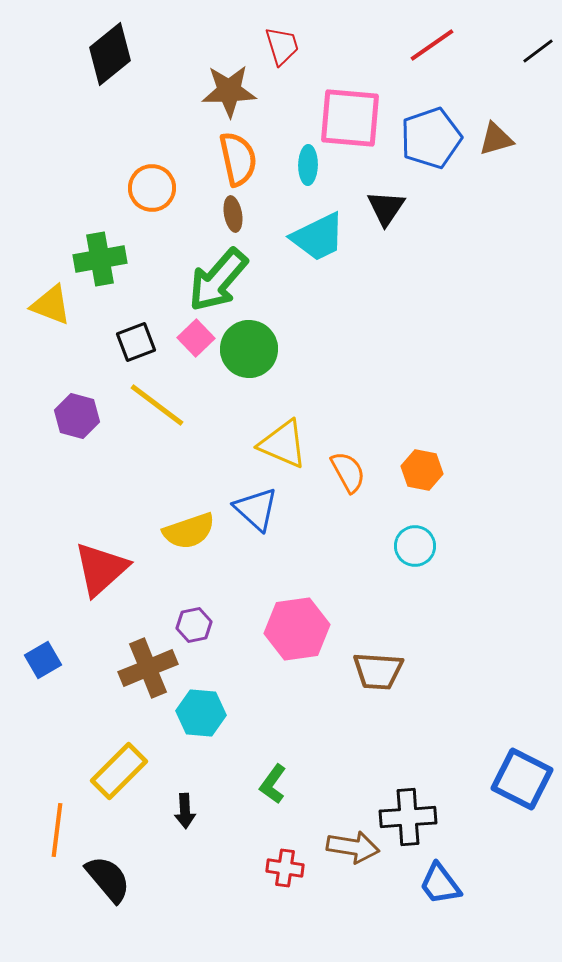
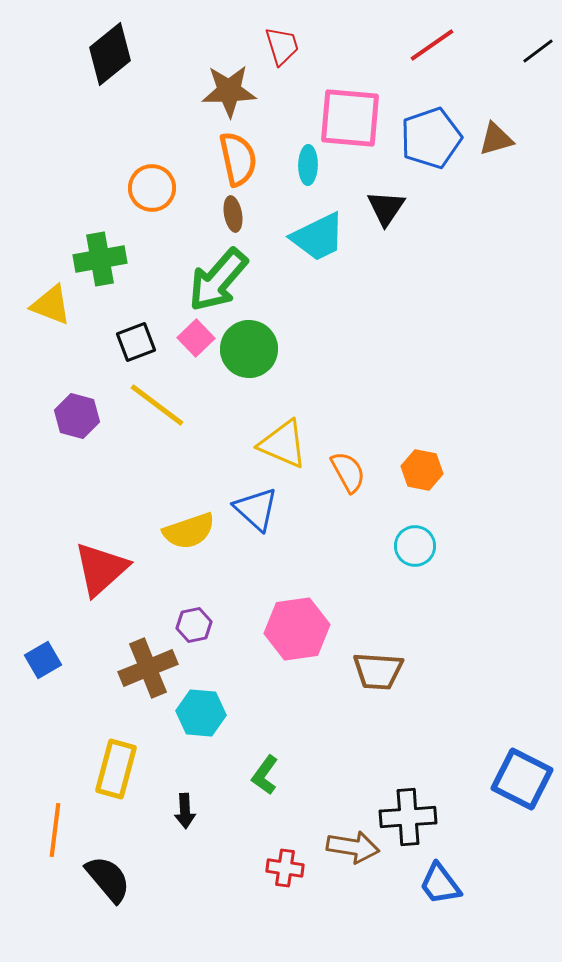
yellow rectangle at (119, 771): moved 3 px left, 2 px up; rotated 30 degrees counterclockwise
green L-shape at (273, 784): moved 8 px left, 9 px up
orange line at (57, 830): moved 2 px left
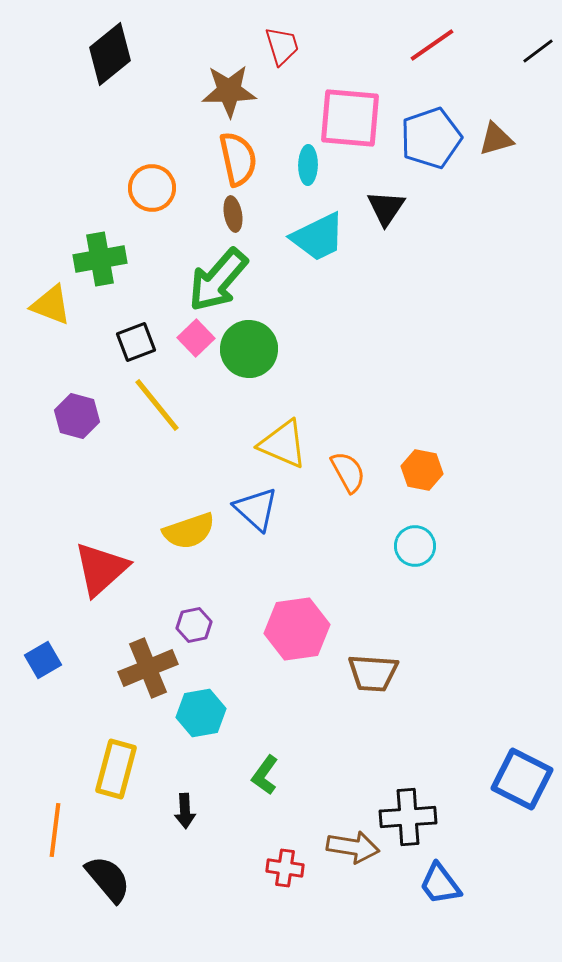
yellow line at (157, 405): rotated 14 degrees clockwise
brown trapezoid at (378, 671): moved 5 px left, 2 px down
cyan hexagon at (201, 713): rotated 15 degrees counterclockwise
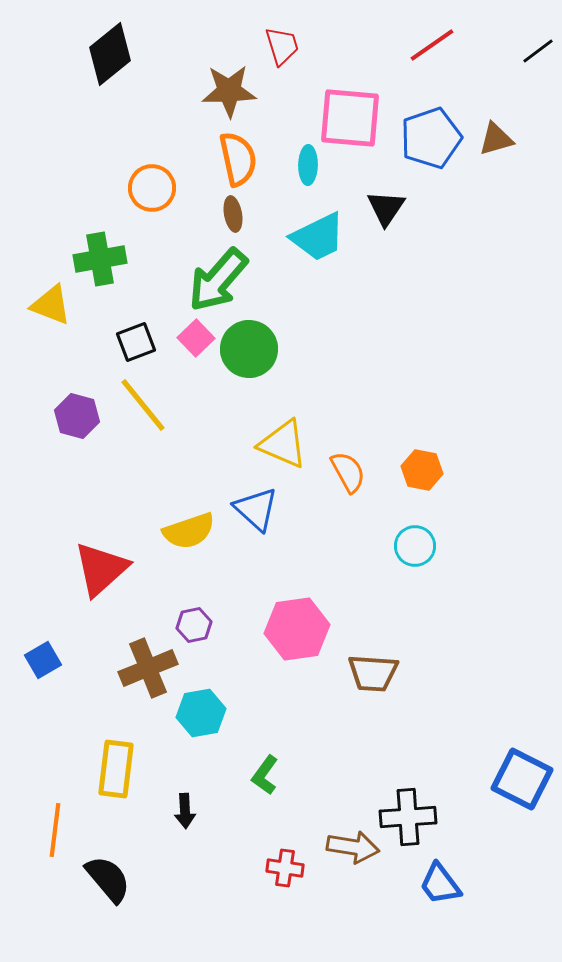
yellow line at (157, 405): moved 14 px left
yellow rectangle at (116, 769): rotated 8 degrees counterclockwise
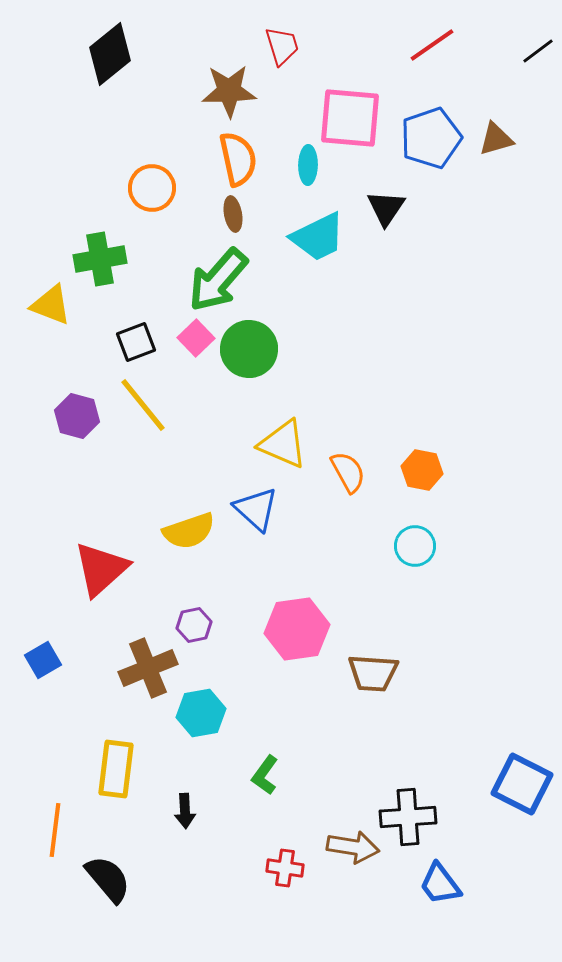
blue square at (522, 779): moved 5 px down
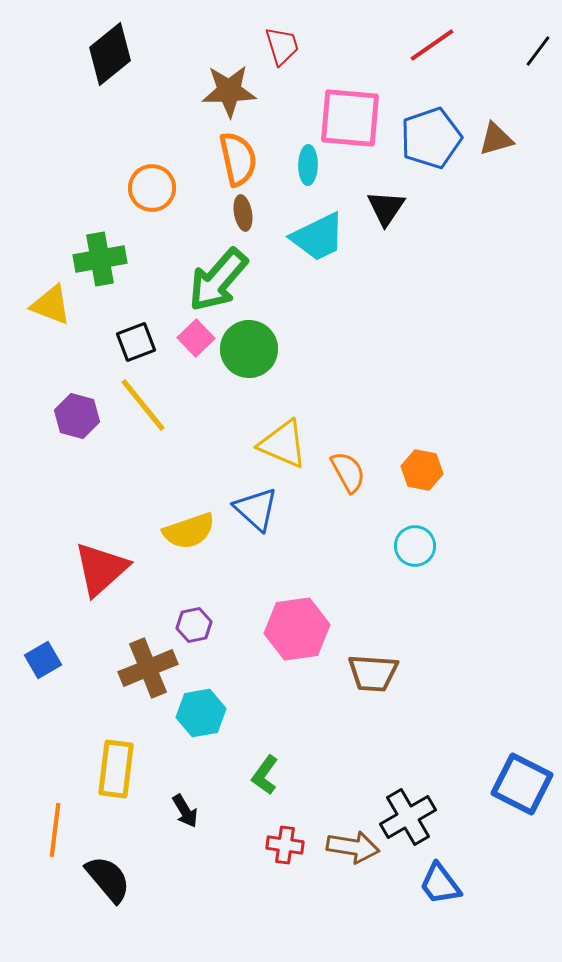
black line at (538, 51): rotated 16 degrees counterclockwise
brown ellipse at (233, 214): moved 10 px right, 1 px up
black arrow at (185, 811): rotated 28 degrees counterclockwise
black cross at (408, 817): rotated 26 degrees counterclockwise
red cross at (285, 868): moved 23 px up
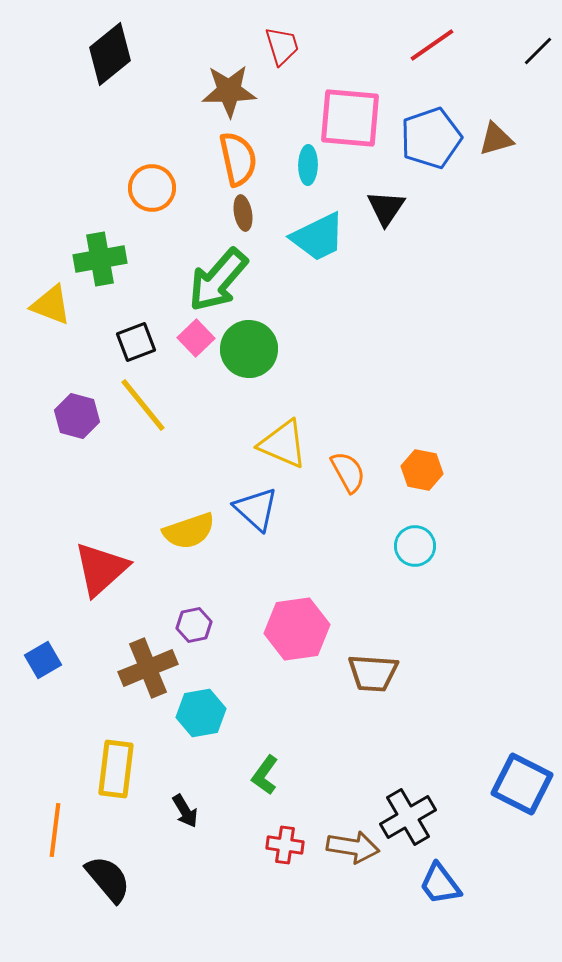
black line at (538, 51): rotated 8 degrees clockwise
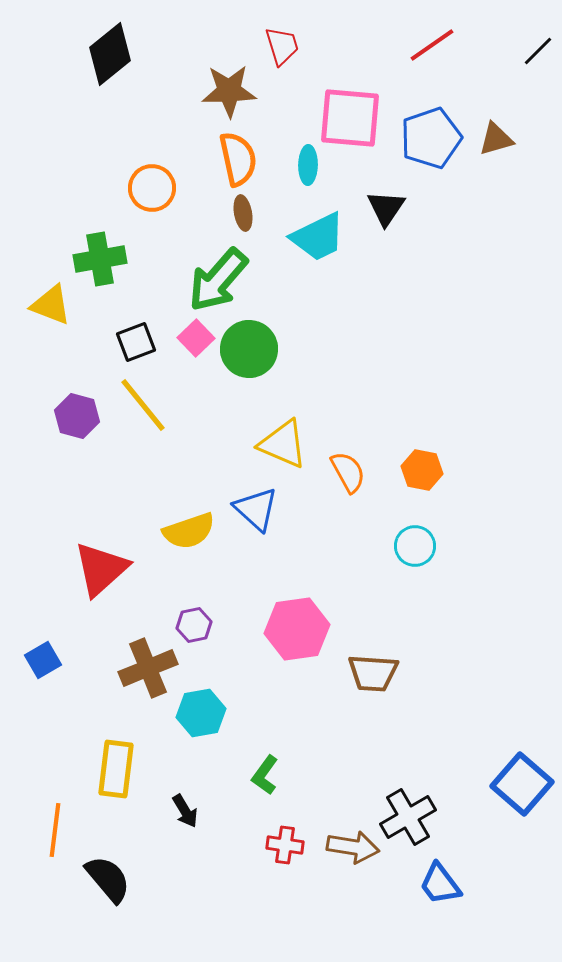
blue square at (522, 784): rotated 14 degrees clockwise
